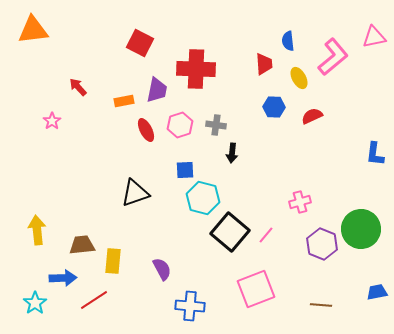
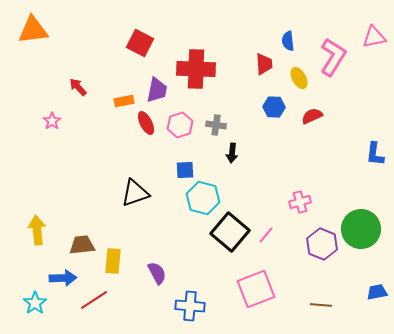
pink L-shape: rotated 18 degrees counterclockwise
red ellipse: moved 7 px up
purple semicircle: moved 5 px left, 4 px down
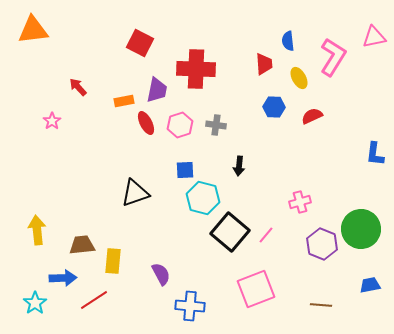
black arrow: moved 7 px right, 13 px down
purple semicircle: moved 4 px right, 1 px down
blue trapezoid: moved 7 px left, 7 px up
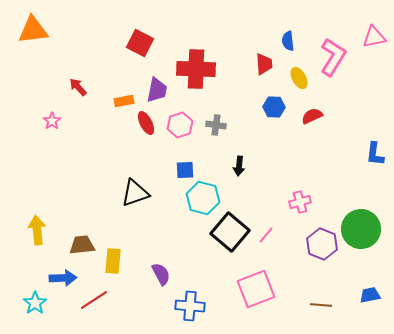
blue trapezoid: moved 10 px down
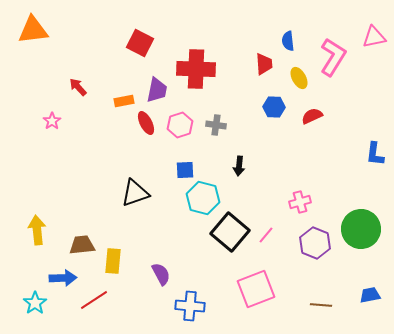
purple hexagon: moved 7 px left, 1 px up
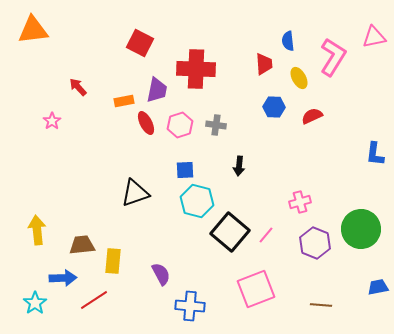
cyan hexagon: moved 6 px left, 3 px down
blue trapezoid: moved 8 px right, 8 px up
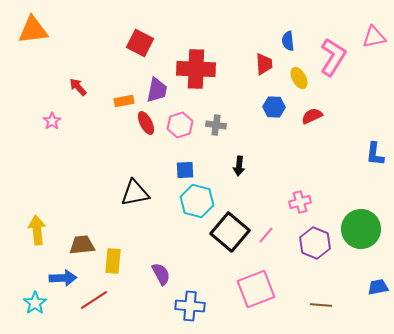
black triangle: rotated 8 degrees clockwise
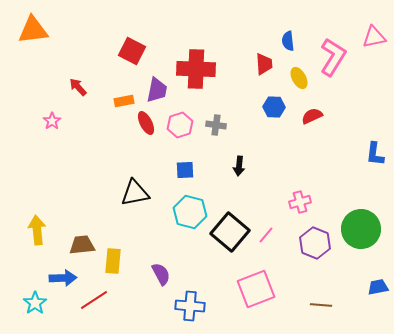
red square: moved 8 px left, 8 px down
cyan hexagon: moved 7 px left, 11 px down
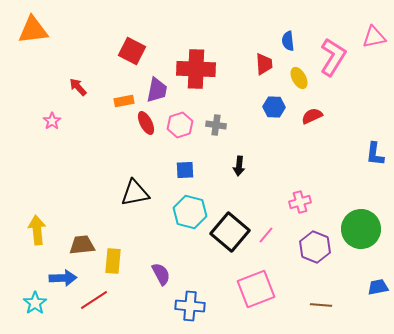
purple hexagon: moved 4 px down
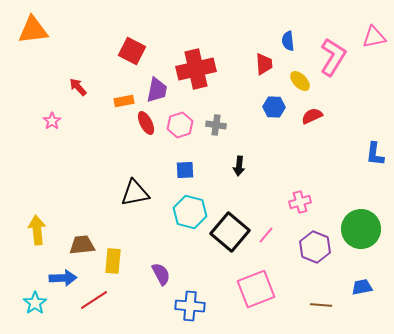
red cross: rotated 15 degrees counterclockwise
yellow ellipse: moved 1 px right, 3 px down; rotated 15 degrees counterclockwise
blue trapezoid: moved 16 px left
